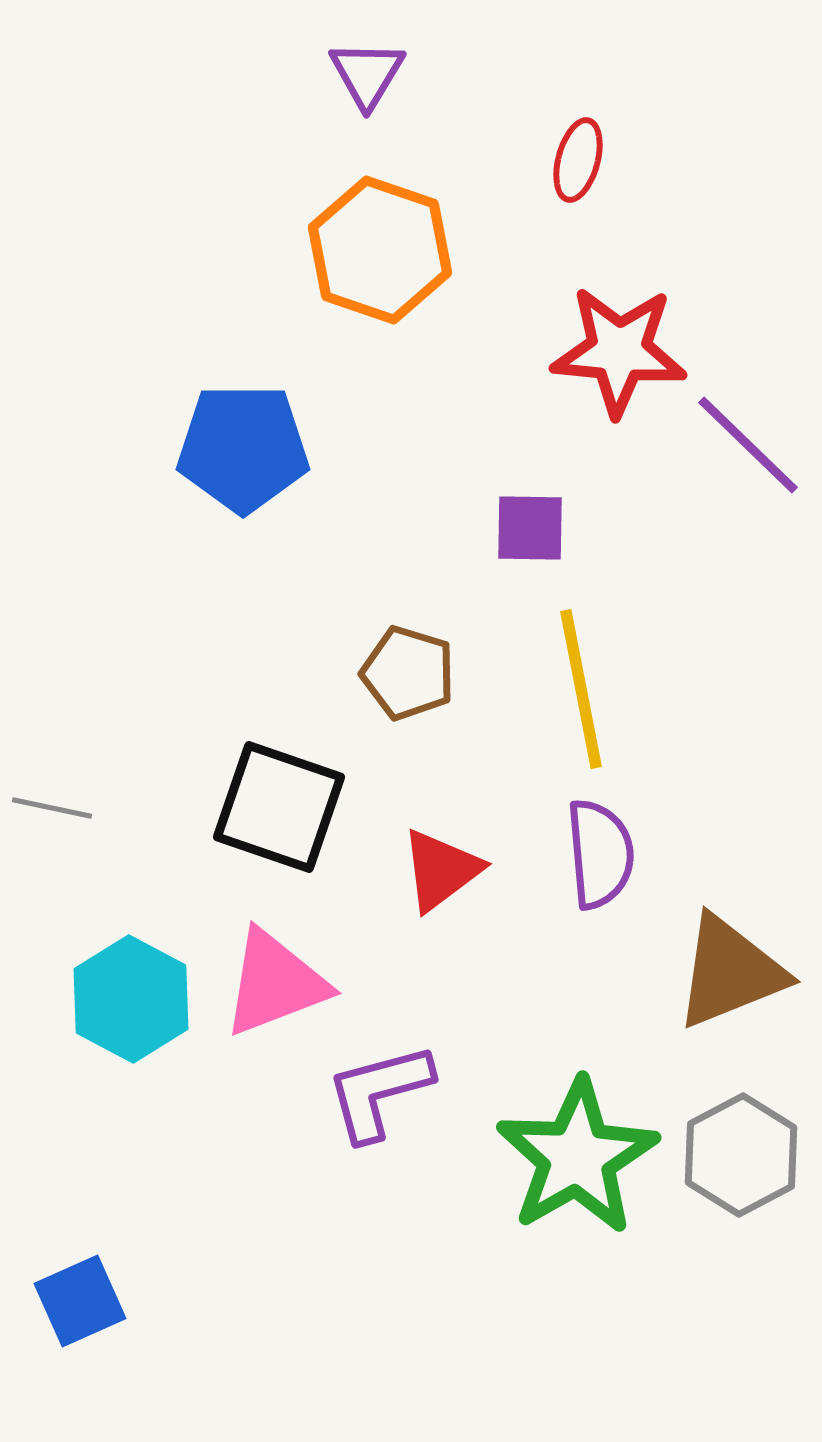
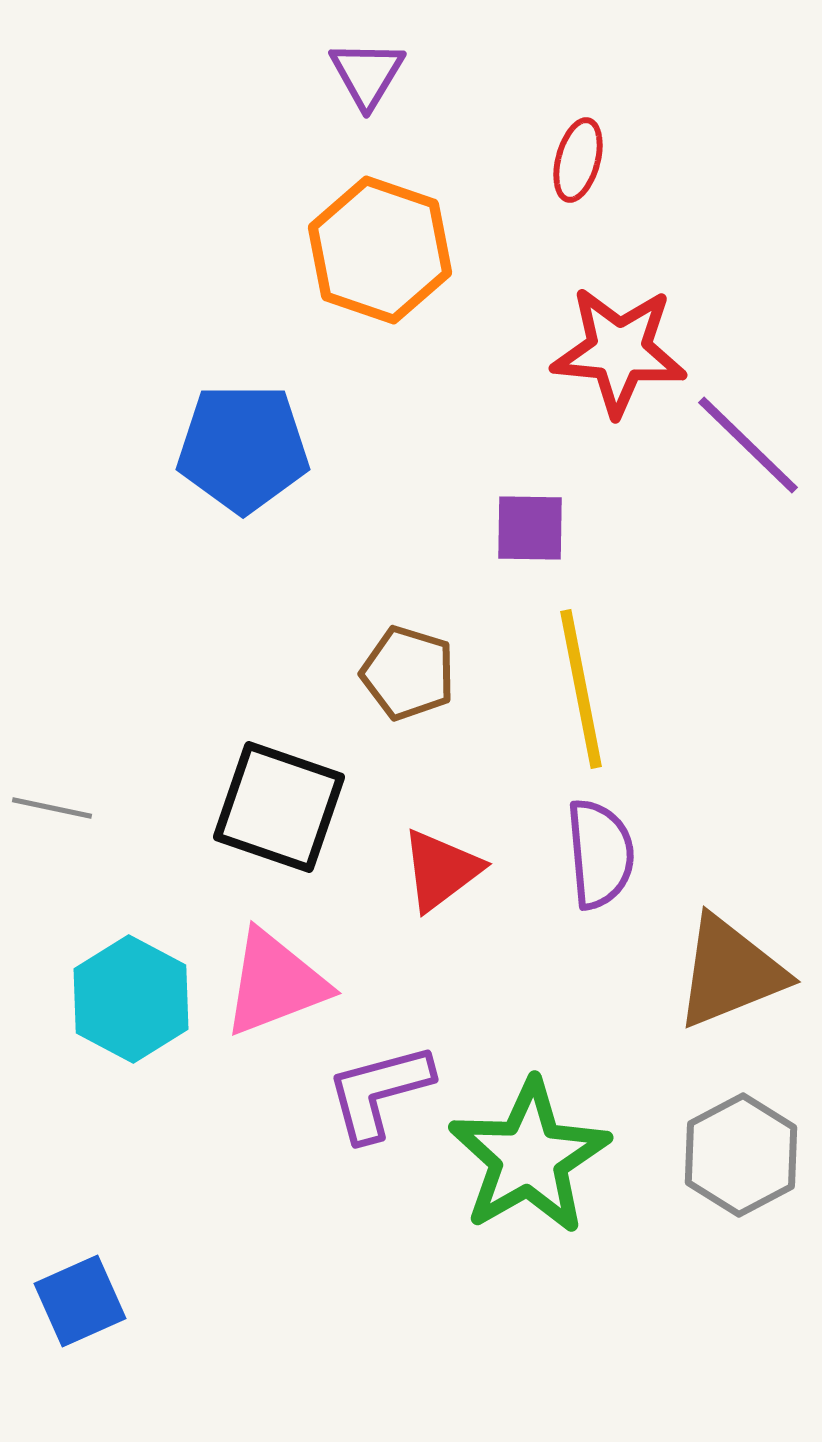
green star: moved 48 px left
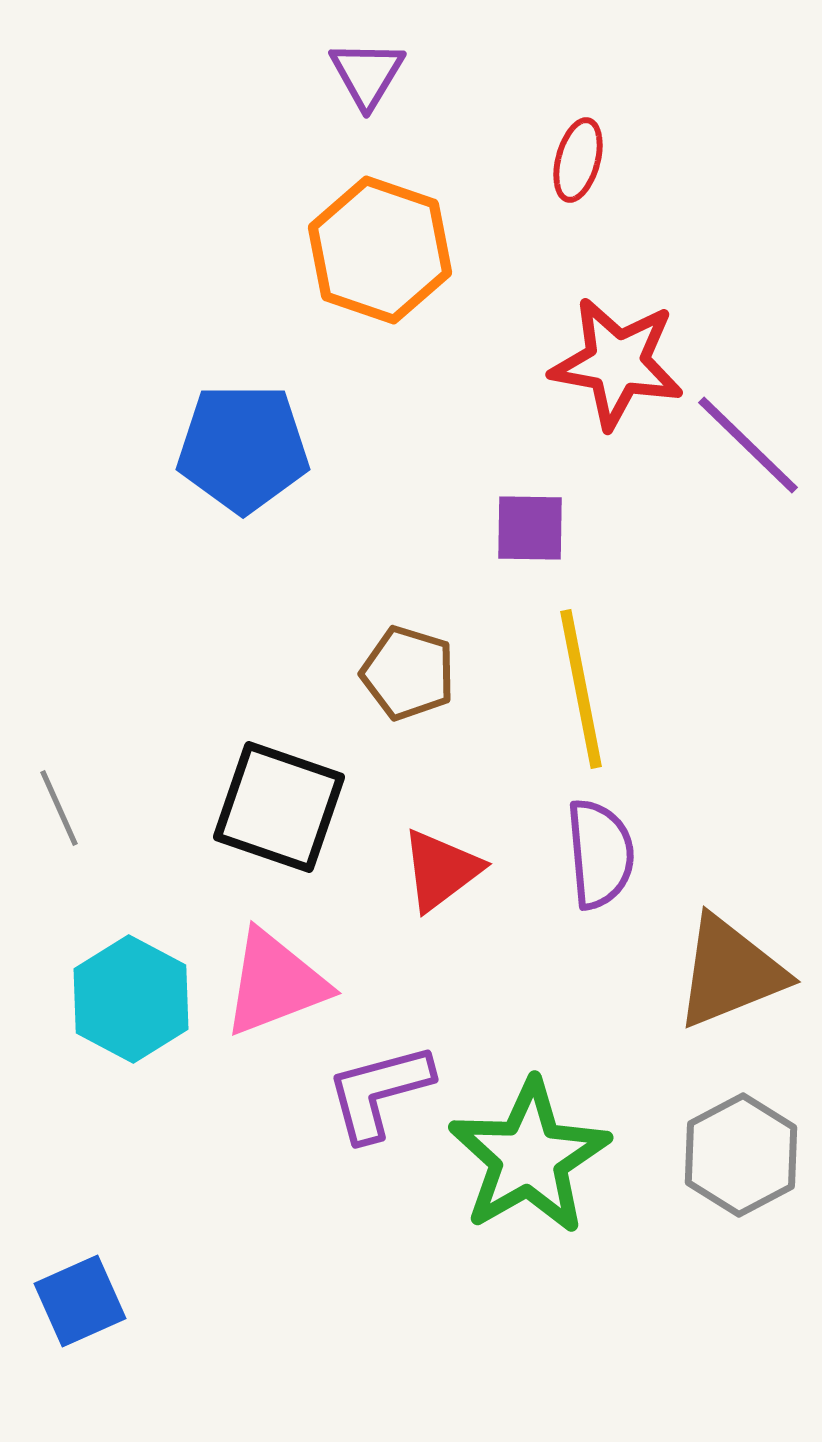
red star: moved 2 px left, 12 px down; rotated 5 degrees clockwise
gray line: moved 7 px right; rotated 54 degrees clockwise
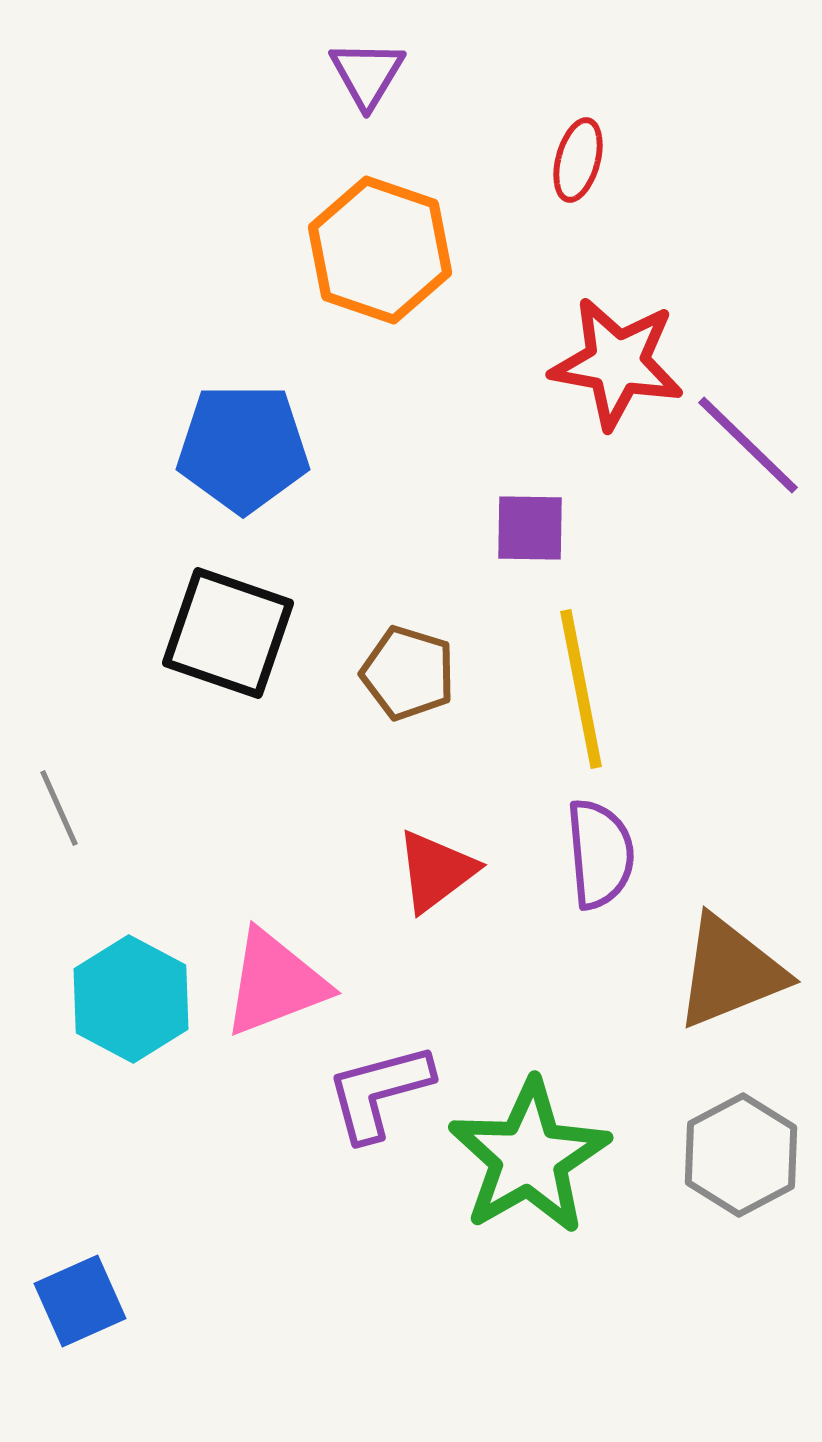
black square: moved 51 px left, 174 px up
red triangle: moved 5 px left, 1 px down
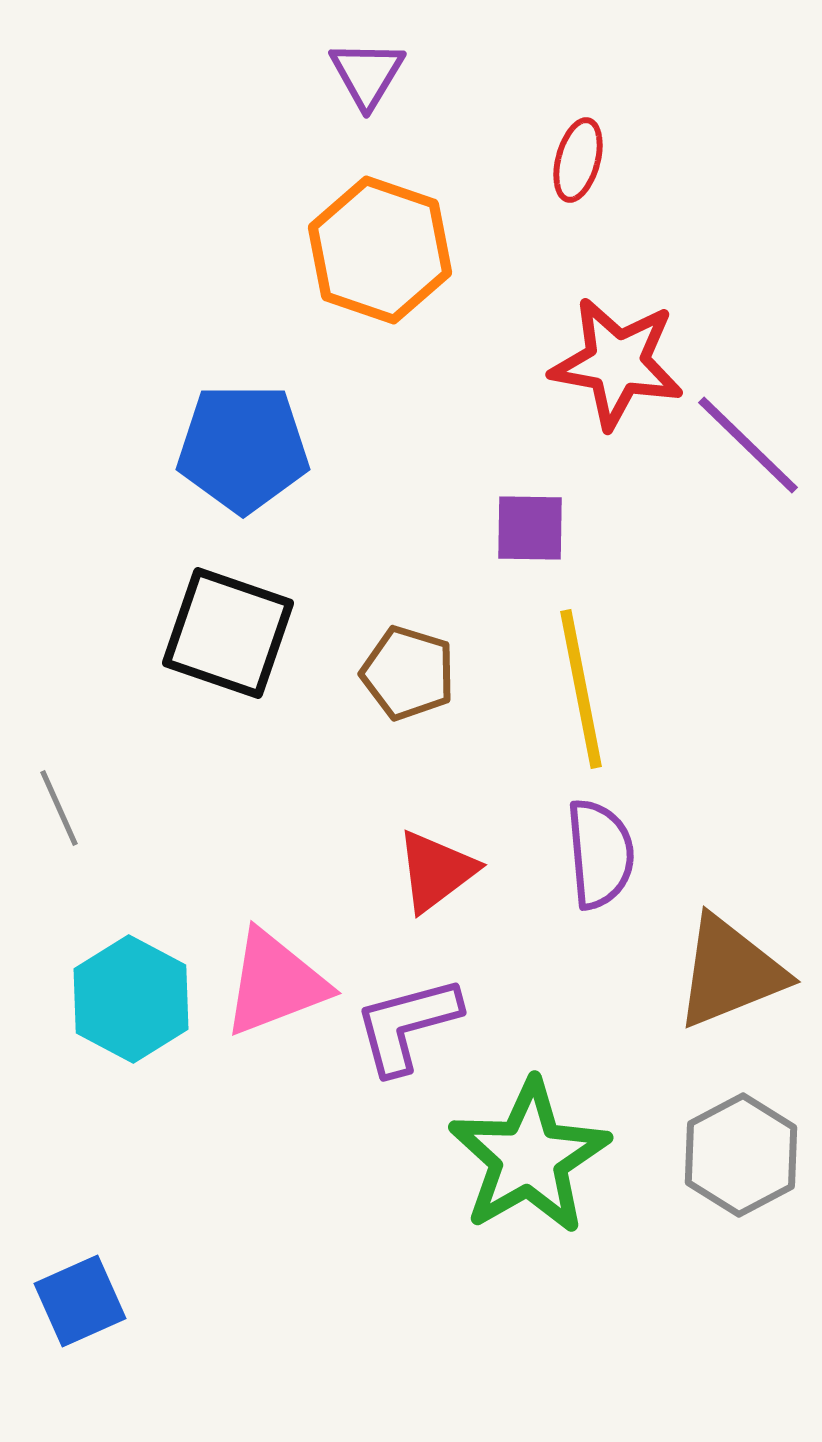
purple L-shape: moved 28 px right, 67 px up
